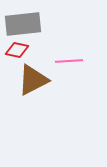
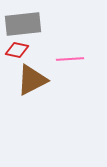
pink line: moved 1 px right, 2 px up
brown triangle: moved 1 px left
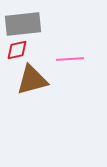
red diamond: rotated 25 degrees counterclockwise
brown triangle: rotated 12 degrees clockwise
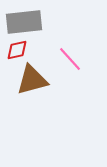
gray rectangle: moved 1 px right, 2 px up
pink line: rotated 52 degrees clockwise
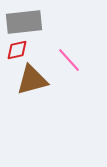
pink line: moved 1 px left, 1 px down
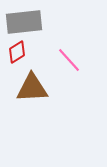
red diamond: moved 2 px down; rotated 20 degrees counterclockwise
brown triangle: moved 8 px down; rotated 12 degrees clockwise
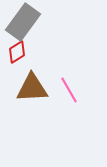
gray rectangle: moved 1 px left; rotated 48 degrees counterclockwise
pink line: moved 30 px down; rotated 12 degrees clockwise
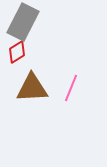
gray rectangle: rotated 9 degrees counterclockwise
pink line: moved 2 px right, 2 px up; rotated 52 degrees clockwise
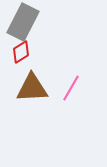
red diamond: moved 4 px right
pink line: rotated 8 degrees clockwise
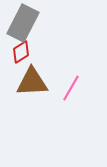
gray rectangle: moved 1 px down
brown triangle: moved 6 px up
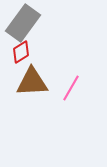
gray rectangle: rotated 9 degrees clockwise
